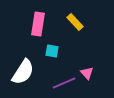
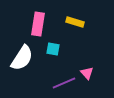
yellow rectangle: rotated 30 degrees counterclockwise
cyan square: moved 1 px right, 2 px up
white semicircle: moved 1 px left, 14 px up
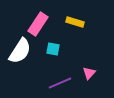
pink rectangle: rotated 25 degrees clockwise
white semicircle: moved 2 px left, 7 px up
pink triangle: moved 2 px right; rotated 24 degrees clockwise
purple line: moved 4 px left
